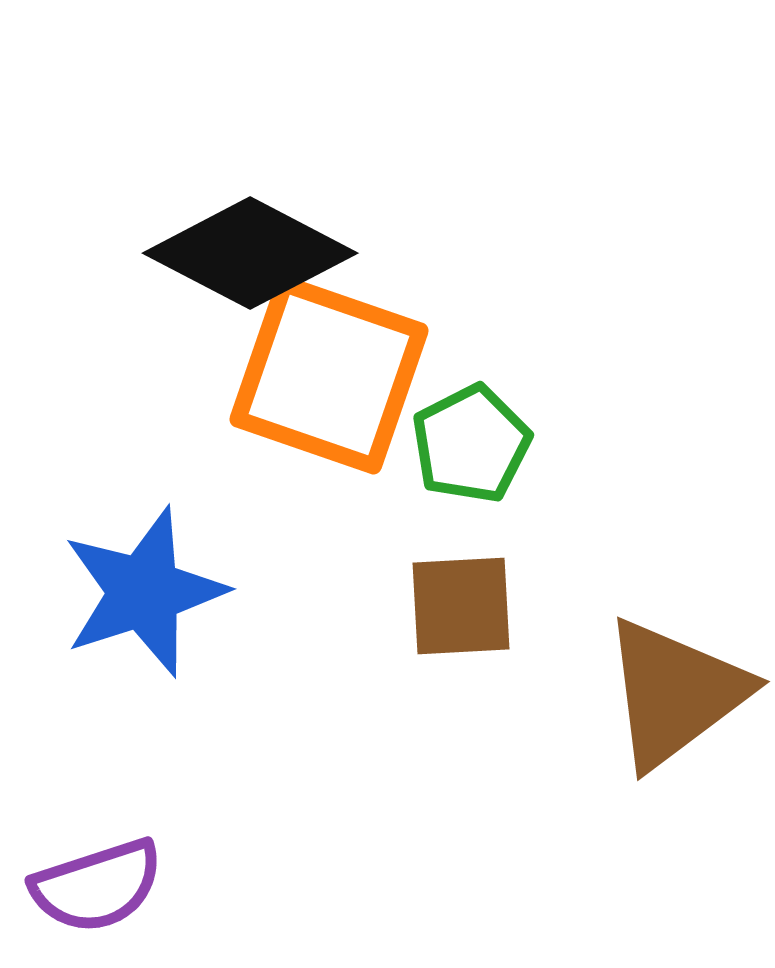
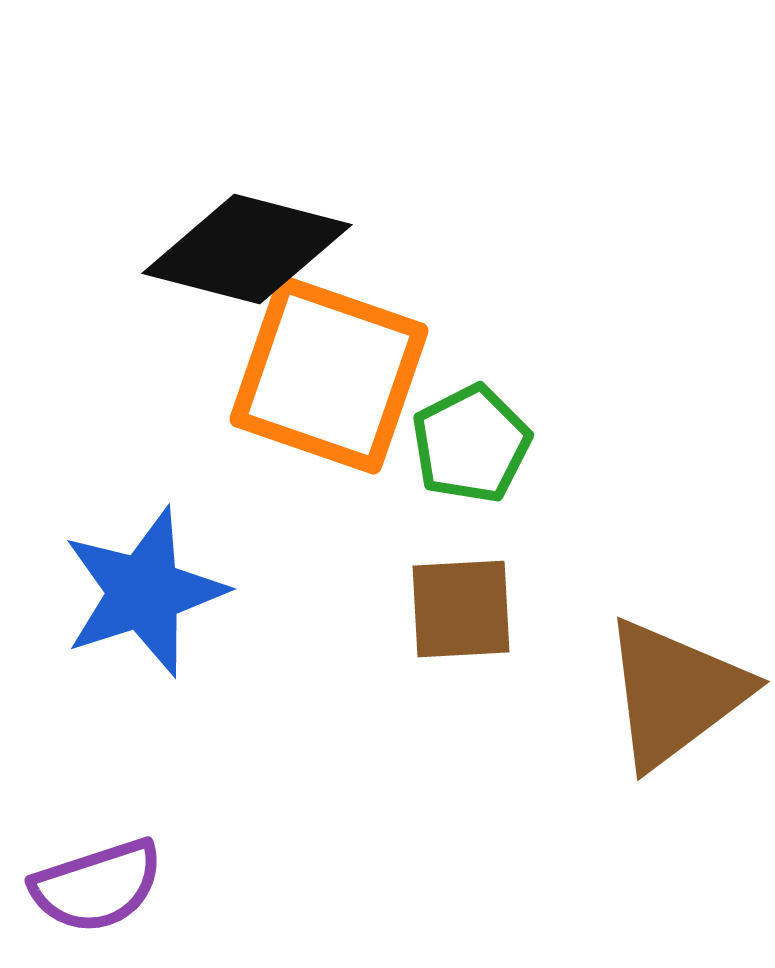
black diamond: moved 3 px left, 4 px up; rotated 13 degrees counterclockwise
brown square: moved 3 px down
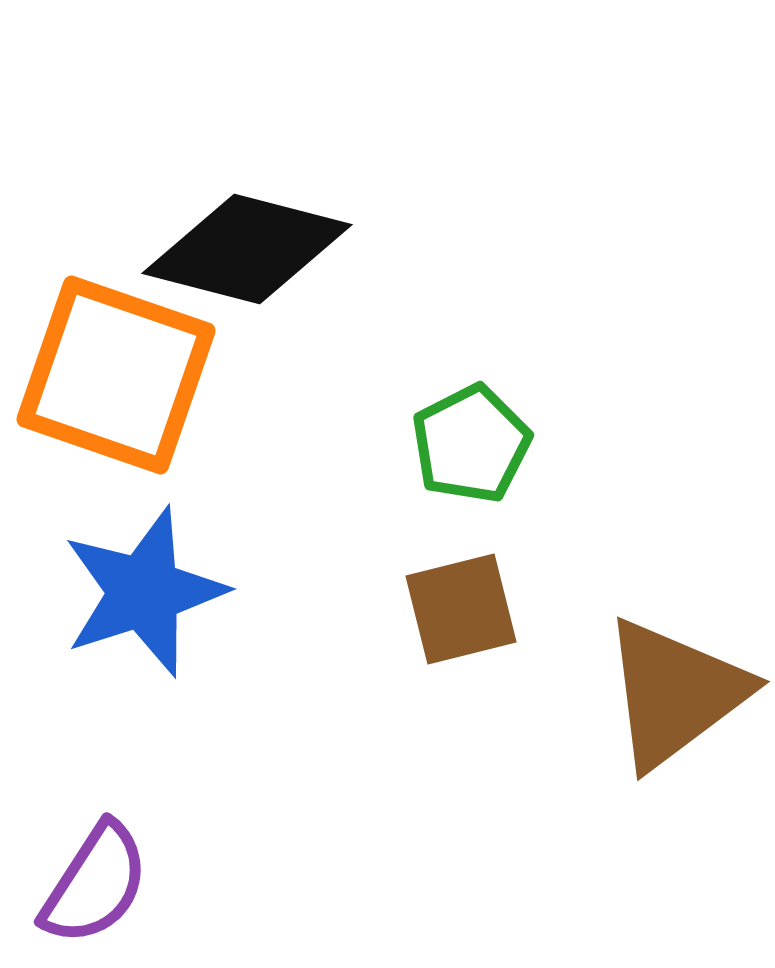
orange square: moved 213 px left
brown square: rotated 11 degrees counterclockwise
purple semicircle: moved 2 px left, 2 px up; rotated 39 degrees counterclockwise
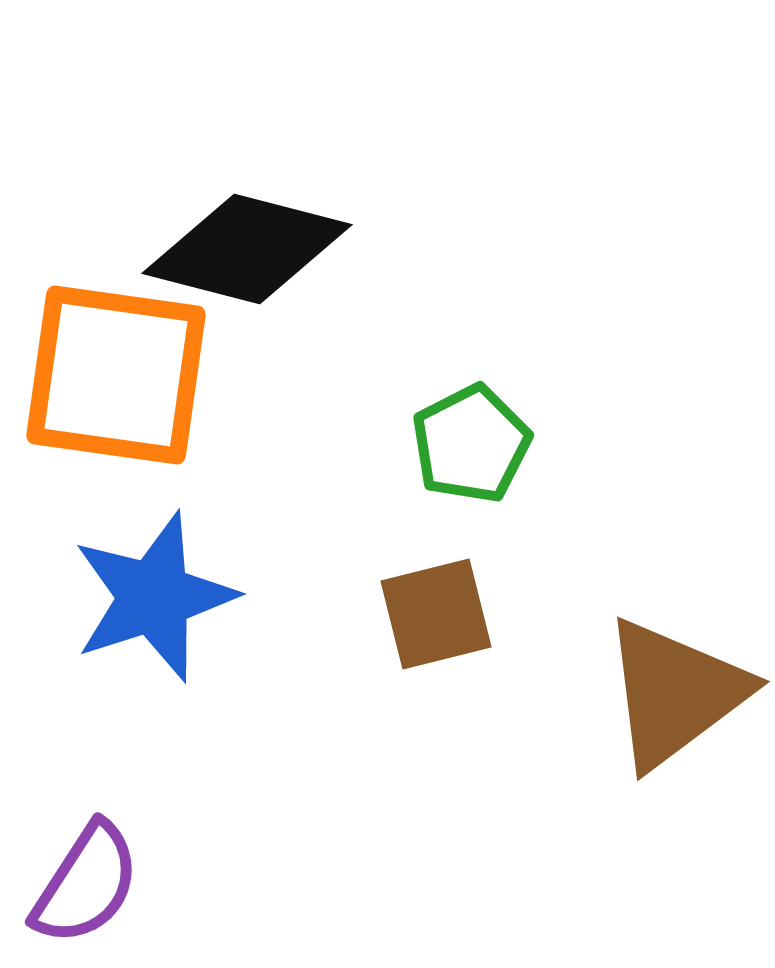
orange square: rotated 11 degrees counterclockwise
blue star: moved 10 px right, 5 px down
brown square: moved 25 px left, 5 px down
purple semicircle: moved 9 px left
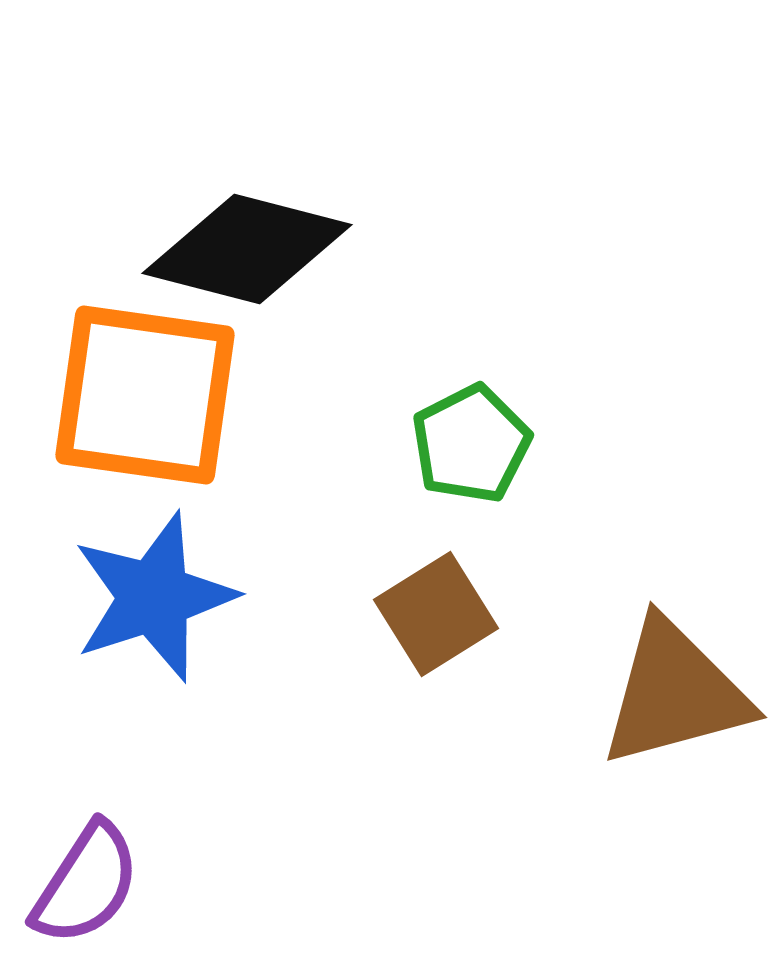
orange square: moved 29 px right, 20 px down
brown square: rotated 18 degrees counterclockwise
brown triangle: rotated 22 degrees clockwise
